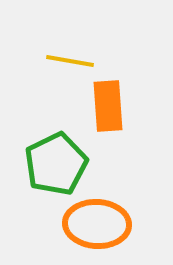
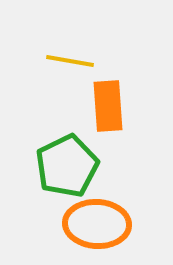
green pentagon: moved 11 px right, 2 px down
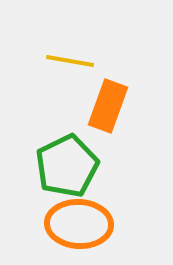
orange rectangle: rotated 24 degrees clockwise
orange ellipse: moved 18 px left
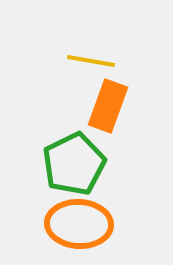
yellow line: moved 21 px right
green pentagon: moved 7 px right, 2 px up
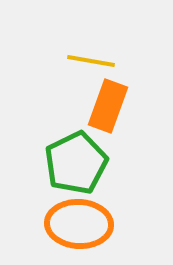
green pentagon: moved 2 px right, 1 px up
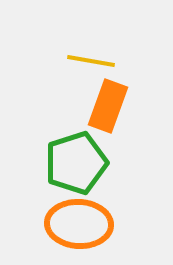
green pentagon: rotated 8 degrees clockwise
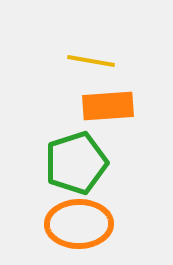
orange rectangle: rotated 66 degrees clockwise
orange ellipse: rotated 4 degrees counterclockwise
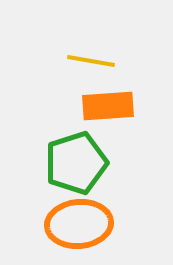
orange ellipse: rotated 4 degrees counterclockwise
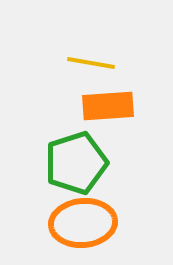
yellow line: moved 2 px down
orange ellipse: moved 4 px right, 1 px up
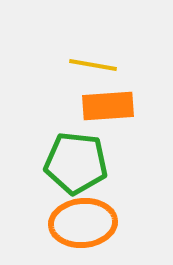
yellow line: moved 2 px right, 2 px down
green pentagon: rotated 24 degrees clockwise
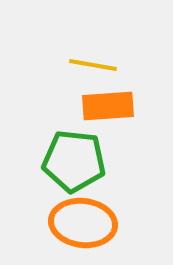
green pentagon: moved 2 px left, 2 px up
orange ellipse: rotated 12 degrees clockwise
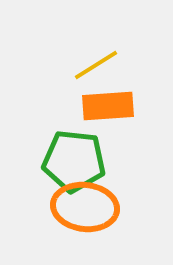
yellow line: moved 3 px right; rotated 42 degrees counterclockwise
orange ellipse: moved 2 px right, 16 px up
